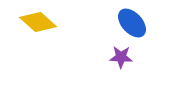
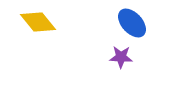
yellow diamond: rotated 9 degrees clockwise
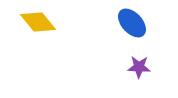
purple star: moved 18 px right, 10 px down
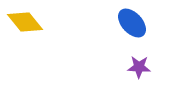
yellow diamond: moved 13 px left
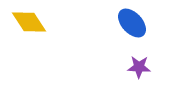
yellow diamond: moved 4 px right; rotated 6 degrees clockwise
